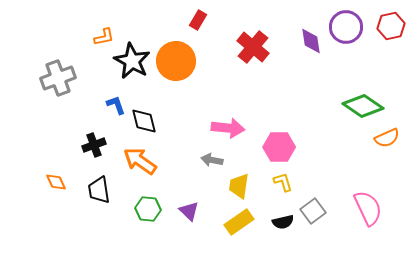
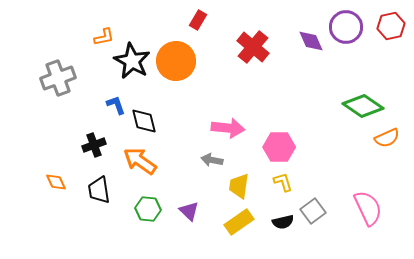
purple diamond: rotated 16 degrees counterclockwise
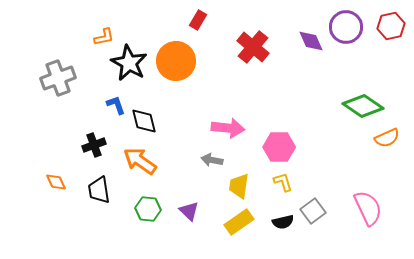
black star: moved 3 px left, 2 px down
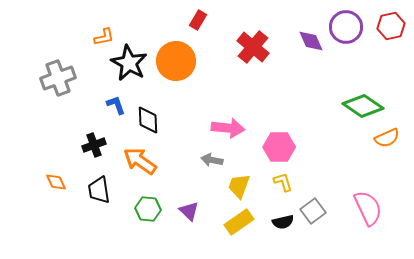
black diamond: moved 4 px right, 1 px up; rotated 12 degrees clockwise
yellow trapezoid: rotated 12 degrees clockwise
